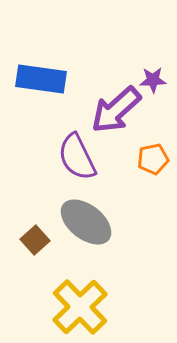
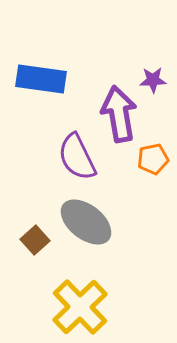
purple arrow: moved 3 px right, 4 px down; rotated 122 degrees clockwise
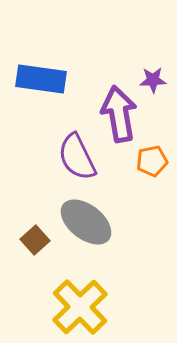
orange pentagon: moved 1 px left, 2 px down
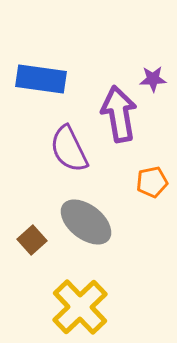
purple star: moved 1 px up
purple semicircle: moved 8 px left, 8 px up
orange pentagon: moved 21 px down
brown square: moved 3 px left
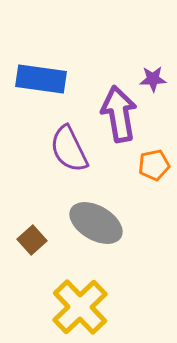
orange pentagon: moved 2 px right, 17 px up
gray ellipse: moved 10 px right, 1 px down; rotated 8 degrees counterclockwise
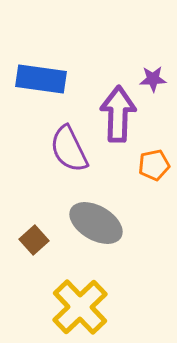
purple arrow: moved 1 px left; rotated 12 degrees clockwise
brown square: moved 2 px right
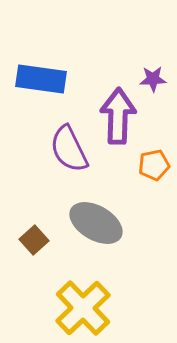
purple arrow: moved 2 px down
yellow cross: moved 3 px right, 1 px down
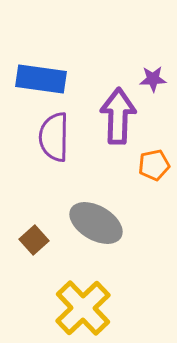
purple semicircle: moved 15 px left, 12 px up; rotated 27 degrees clockwise
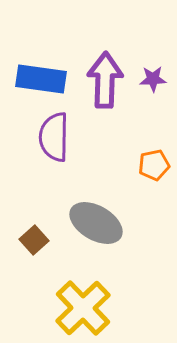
purple arrow: moved 13 px left, 36 px up
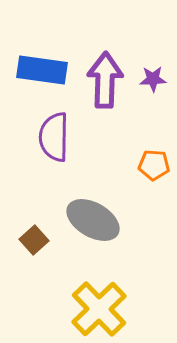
blue rectangle: moved 1 px right, 9 px up
orange pentagon: rotated 16 degrees clockwise
gray ellipse: moved 3 px left, 3 px up
yellow cross: moved 16 px right, 1 px down
